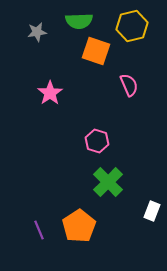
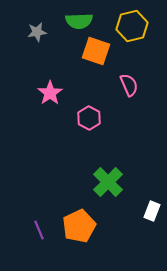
pink hexagon: moved 8 px left, 23 px up; rotated 10 degrees clockwise
orange pentagon: rotated 8 degrees clockwise
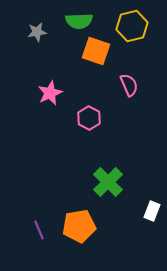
pink star: rotated 10 degrees clockwise
orange pentagon: rotated 16 degrees clockwise
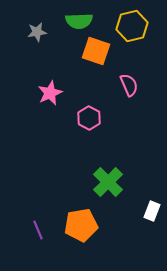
orange pentagon: moved 2 px right, 1 px up
purple line: moved 1 px left
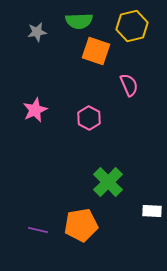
pink star: moved 15 px left, 17 px down
white rectangle: rotated 72 degrees clockwise
purple line: rotated 54 degrees counterclockwise
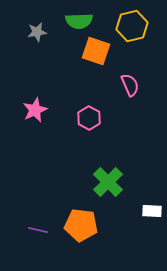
pink semicircle: moved 1 px right
orange pentagon: rotated 16 degrees clockwise
